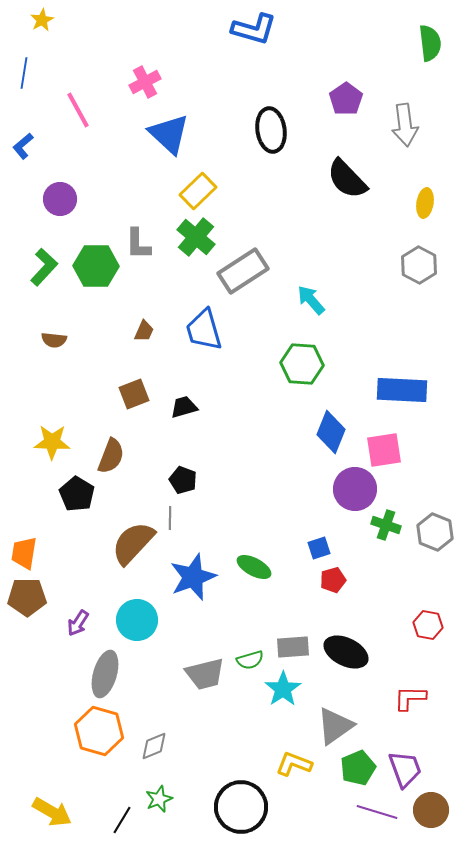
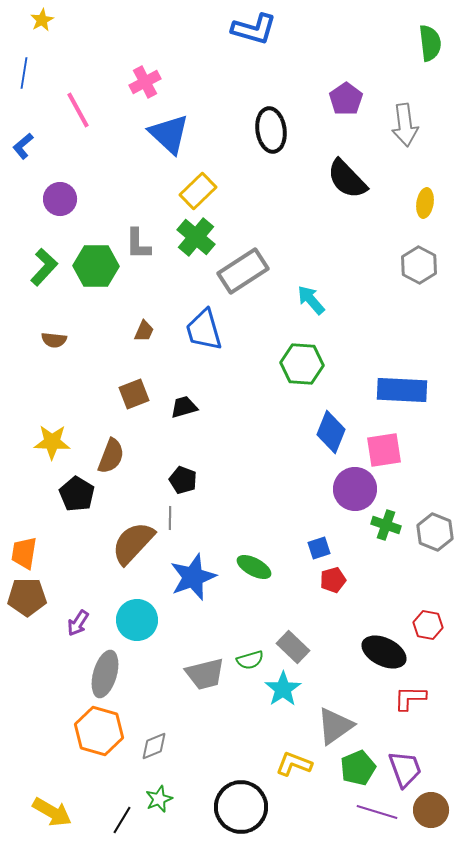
gray rectangle at (293, 647): rotated 48 degrees clockwise
black ellipse at (346, 652): moved 38 px right
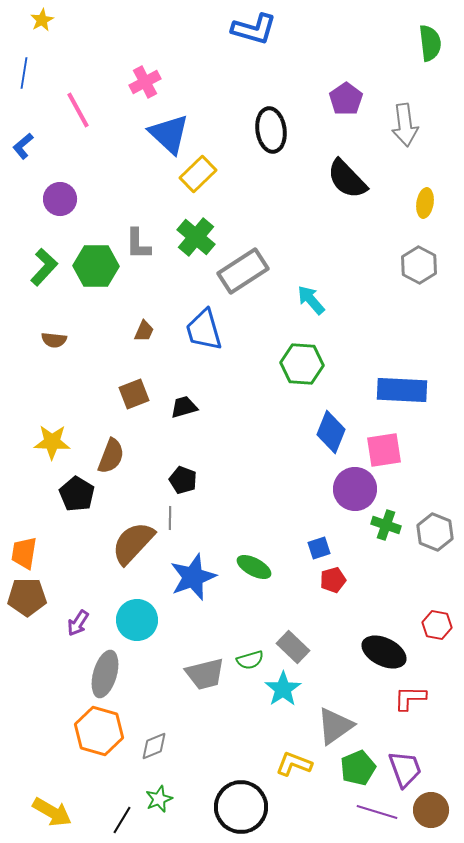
yellow rectangle at (198, 191): moved 17 px up
red hexagon at (428, 625): moved 9 px right
